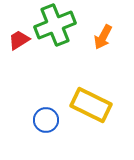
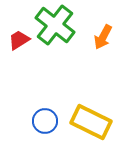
green cross: rotated 30 degrees counterclockwise
yellow rectangle: moved 17 px down
blue circle: moved 1 px left, 1 px down
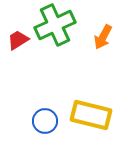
green cross: rotated 27 degrees clockwise
red trapezoid: moved 1 px left
yellow rectangle: moved 7 px up; rotated 12 degrees counterclockwise
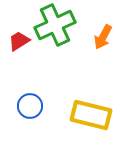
red trapezoid: moved 1 px right, 1 px down
blue circle: moved 15 px left, 15 px up
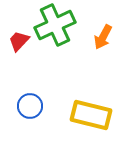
red trapezoid: rotated 15 degrees counterclockwise
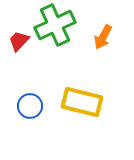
yellow rectangle: moved 9 px left, 13 px up
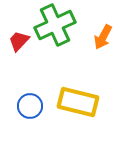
yellow rectangle: moved 4 px left
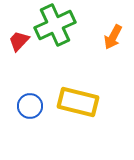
orange arrow: moved 10 px right
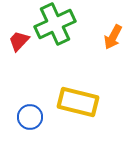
green cross: moved 1 px up
blue circle: moved 11 px down
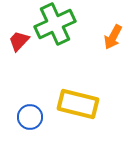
yellow rectangle: moved 2 px down
